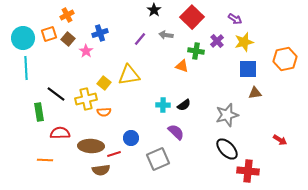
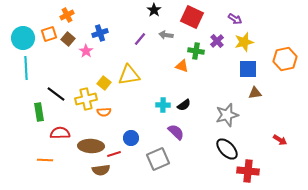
red square: rotated 20 degrees counterclockwise
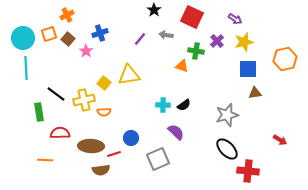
yellow cross: moved 2 px left, 1 px down
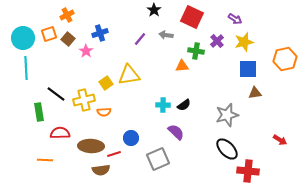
orange triangle: rotated 24 degrees counterclockwise
yellow square: moved 2 px right; rotated 16 degrees clockwise
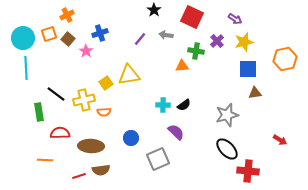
red line: moved 35 px left, 22 px down
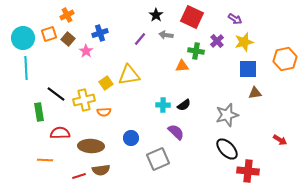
black star: moved 2 px right, 5 px down
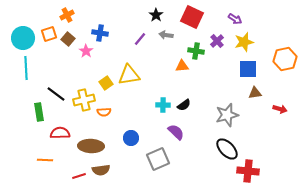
blue cross: rotated 28 degrees clockwise
red arrow: moved 31 px up; rotated 16 degrees counterclockwise
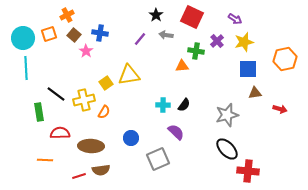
brown square: moved 6 px right, 4 px up
black semicircle: rotated 16 degrees counterclockwise
orange semicircle: rotated 56 degrees counterclockwise
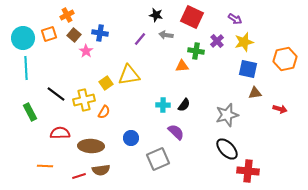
black star: rotated 24 degrees counterclockwise
blue square: rotated 12 degrees clockwise
green rectangle: moved 9 px left; rotated 18 degrees counterclockwise
orange line: moved 6 px down
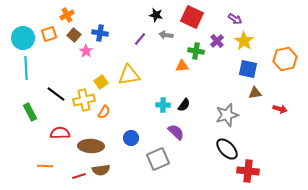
yellow star: moved 1 px up; rotated 24 degrees counterclockwise
yellow square: moved 5 px left, 1 px up
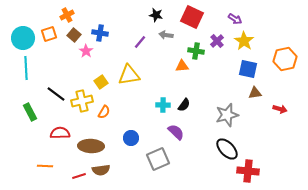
purple line: moved 3 px down
yellow cross: moved 2 px left, 1 px down
